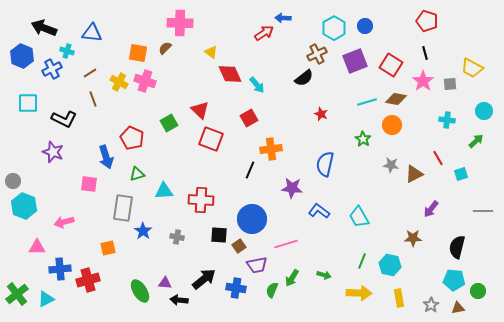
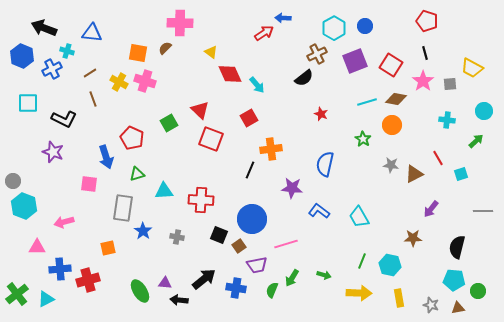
black square at (219, 235): rotated 18 degrees clockwise
gray star at (431, 305): rotated 21 degrees counterclockwise
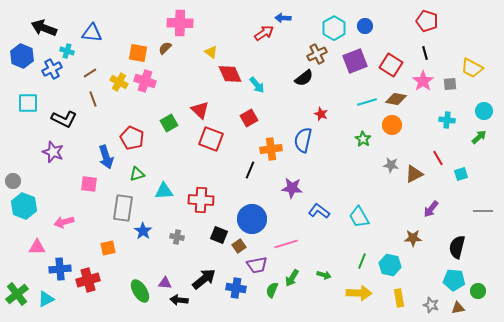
green arrow at (476, 141): moved 3 px right, 4 px up
blue semicircle at (325, 164): moved 22 px left, 24 px up
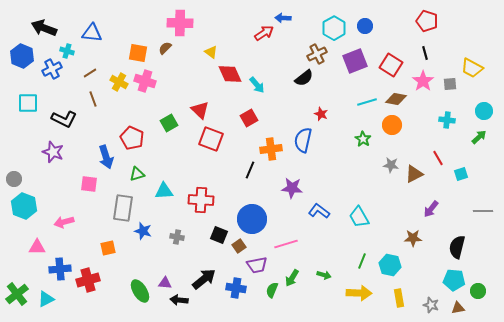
gray circle at (13, 181): moved 1 px right, 2 px up
blue star at (143, 231): rotated 18 degrees counterclockwise
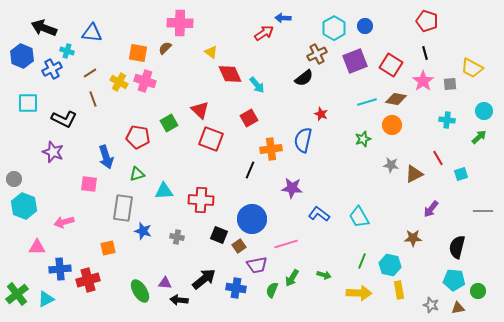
red pentagon at (132, 138): moved 6 px right, 1 px up; rotated 15 degrees counterclockwise
green star at (363, 139): rotated 21 degrees clockwise
blue L-shape at (319, 211): moved 3 px down
yellow rectangle at (399, 298): moved 8 px up
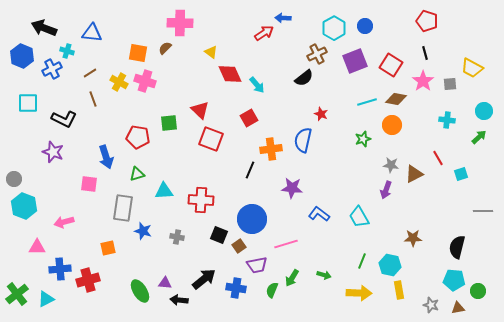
green square at (169, 123): rotated 24 degrees clockwise
purple arrow at (431, 209): moved 45 px left, 19 px up; rotated 18 degrees counterclockwise
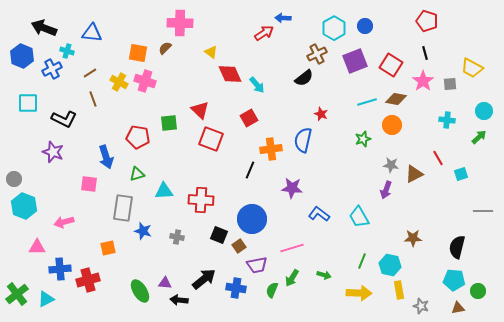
pink line at (286, 244): moved 6 px right, 4 px down
gray star at (431, 305): moved 10 px left, 1 px down
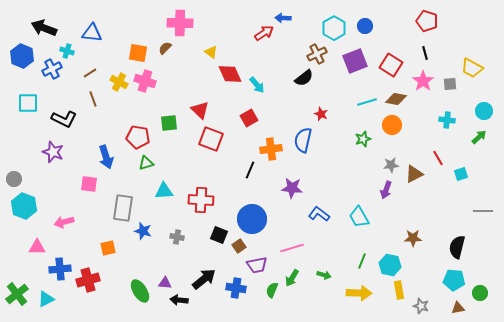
gray star at (391, 165): rotated 14 degrees counterclockwise
green triangle at (137, 174): moved 9 px right, 11 px up
green circle at (478, 291): moved 2 px right, 2 px down
